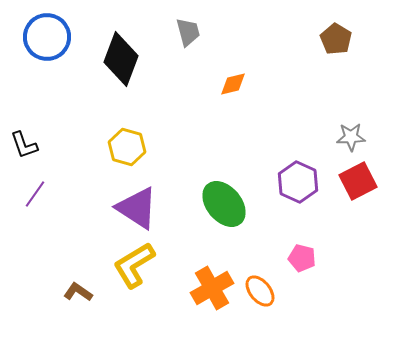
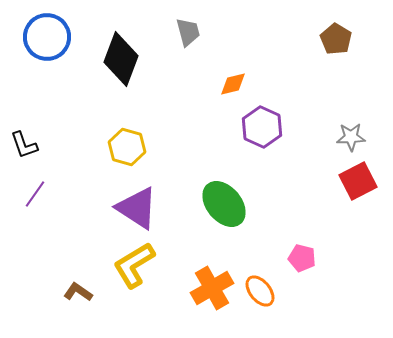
purple hexagon: moved 36 px left, 55 px up
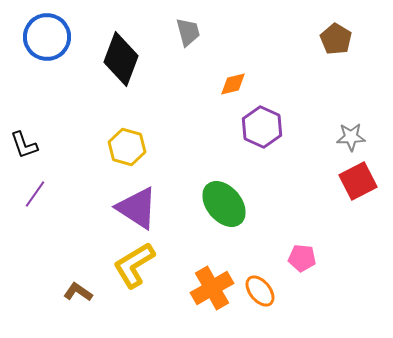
pink pentagon: rotated 8 degrees counterclockwise
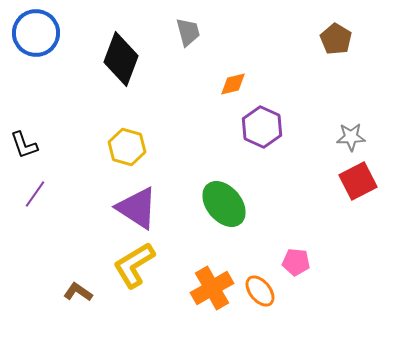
blue circle: moved 11 px left, 4 px up
pink pentagon: moved 6 px left, 4 px down
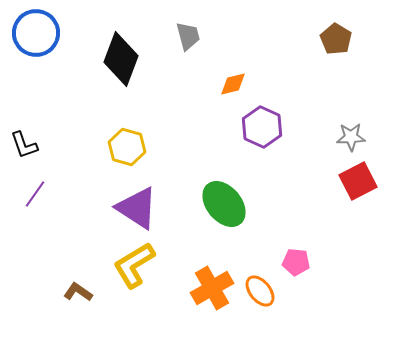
gray trapezoid: moved 4 px down
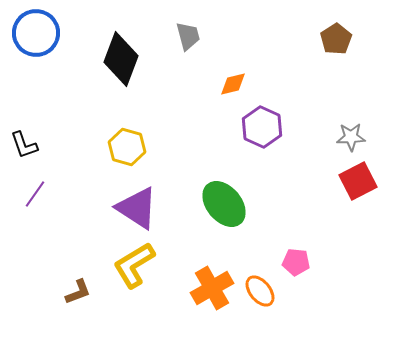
brown pentagon: rotated 8 degrees clockwise
brown L-shape: rotated 124 degrees clockwise
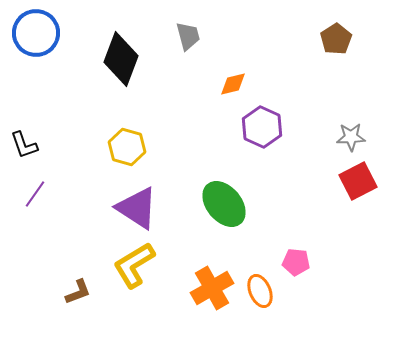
orange ellipse: rotated 16 degrees clockwise
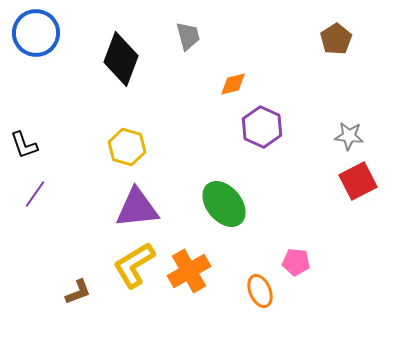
gray star: moved 2 px left, 1 px up; rotated 8 degrees clockwise
purple triangle: rotated 39 degrees counterclockwise
orange cross: moved 23 px left, 17 px up
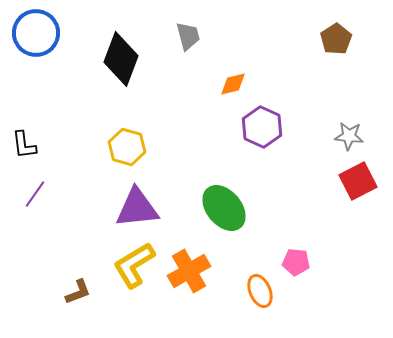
black L-shape: rotated 12 degrees clockwise
green ellipse: moved 4 px down
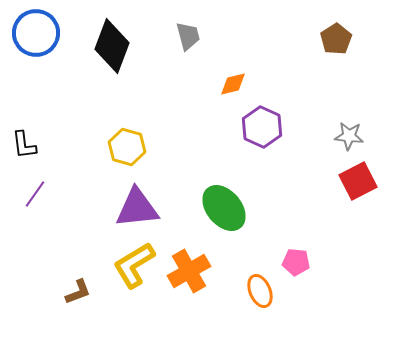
black diamond: moved 9 px left, 13 px up
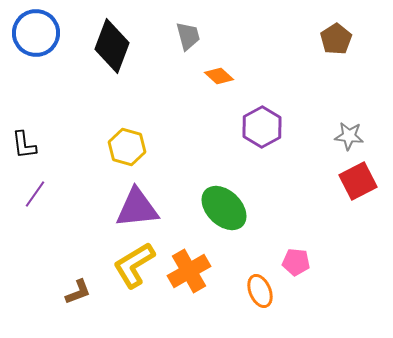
orange diamond: moved 14 px left, 8 px up; rotated 56 degrees clockwise
purple hexagon: rotated 6 degrees clockwise
green ellipse: rotated 6 degrees counterclockwise
